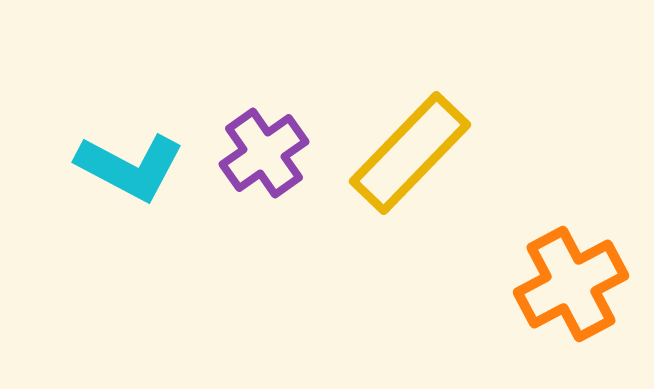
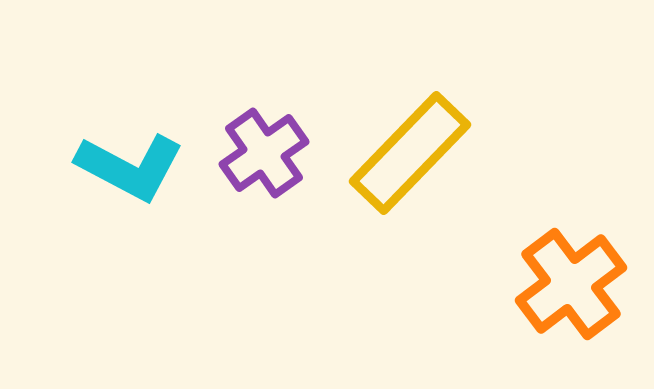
orange cross: rotated 9 degrees counterclockwise
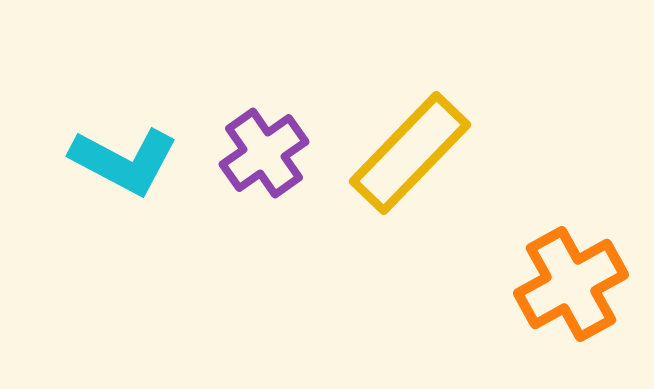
cyan L-shape: moved 6 px left, 6 px up
orange cross: rotated 8 degrees clockwise
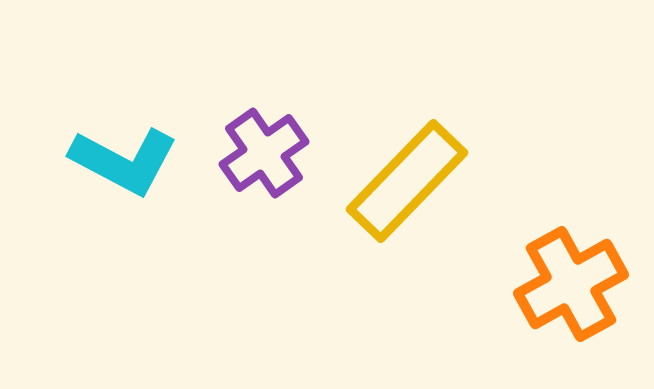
yellow rectangle: moved 3 px left, 28 px down
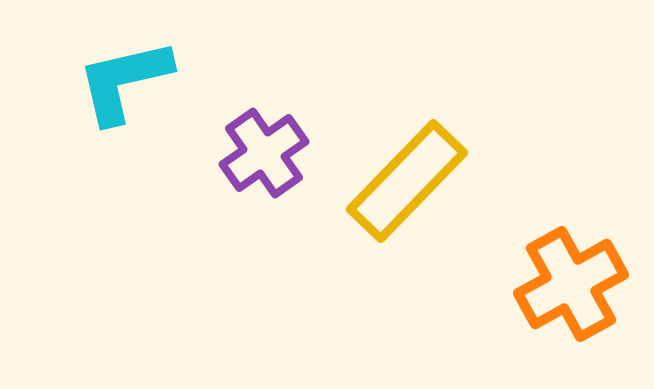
cyan L-shape: moved 80 px up; rotated 139 degrees clockwise
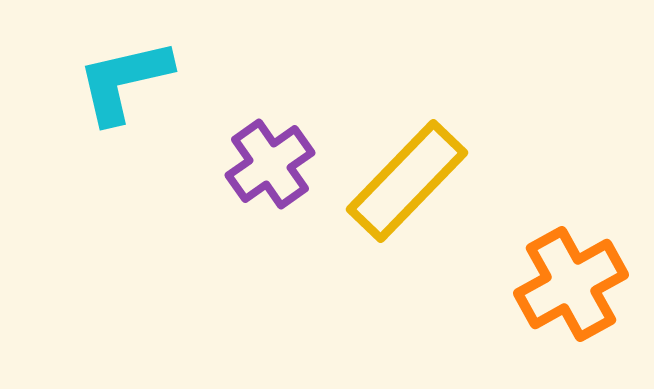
purple cross: moved 6 px right, 11 px down
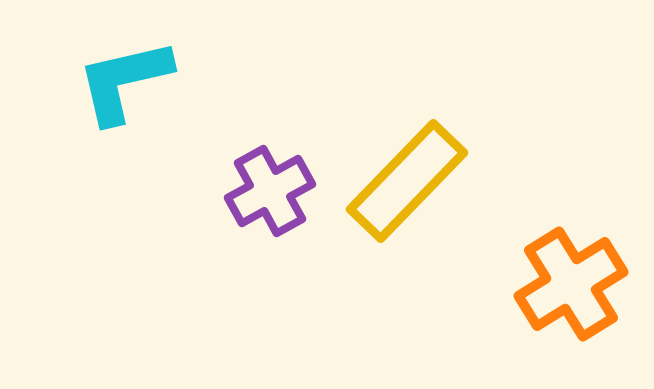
purple cross: moved 27 px down; rotated 6 degrees clockwise
orange cross: rotated 3 degrees counterclockwise
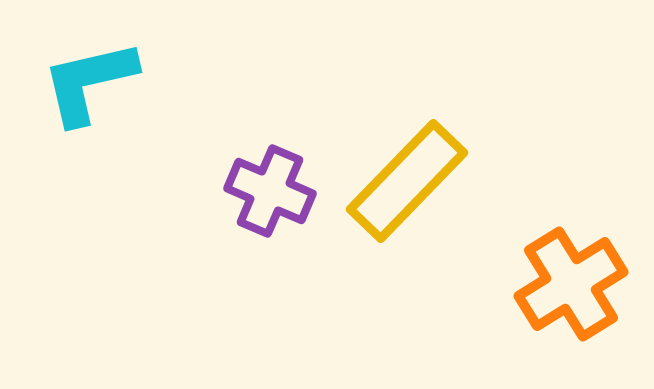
cyan L-shape: moved 35 px left, 1 px down
purple cross: rotated 38 degrees counterclockwise
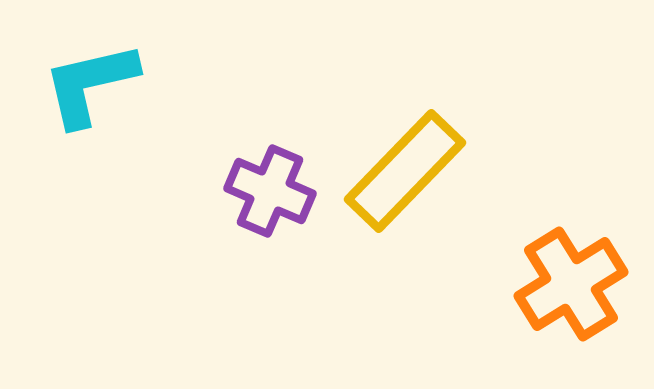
cyan L-shape: moved 1 px right, 2 px down
yellow rectangle: moved 2 px left, 10 px up
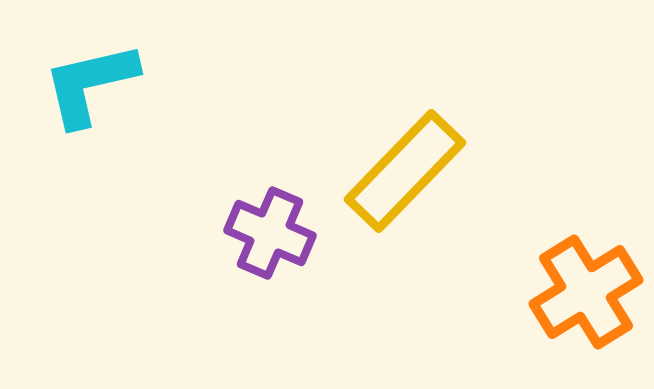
purple cross: moved 42 px down
orange cross: moved 15 px right, 8 px down
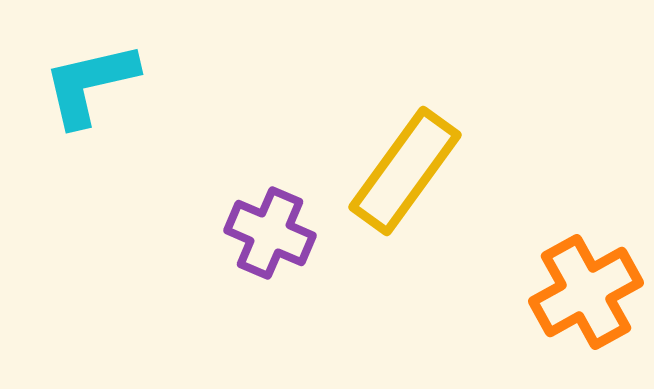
yellow rectangle: rotated 8 degrees counterclockwise
orange cross: rotated 3 degrees clockwise
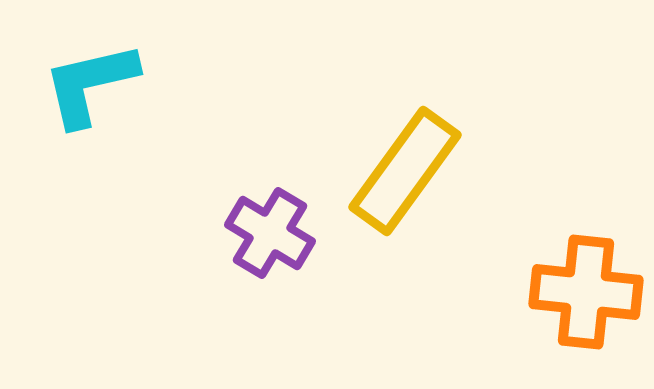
purple cross: rotated 8 degrees clockwise
orange cross: rotated 35 degrees clockwise
